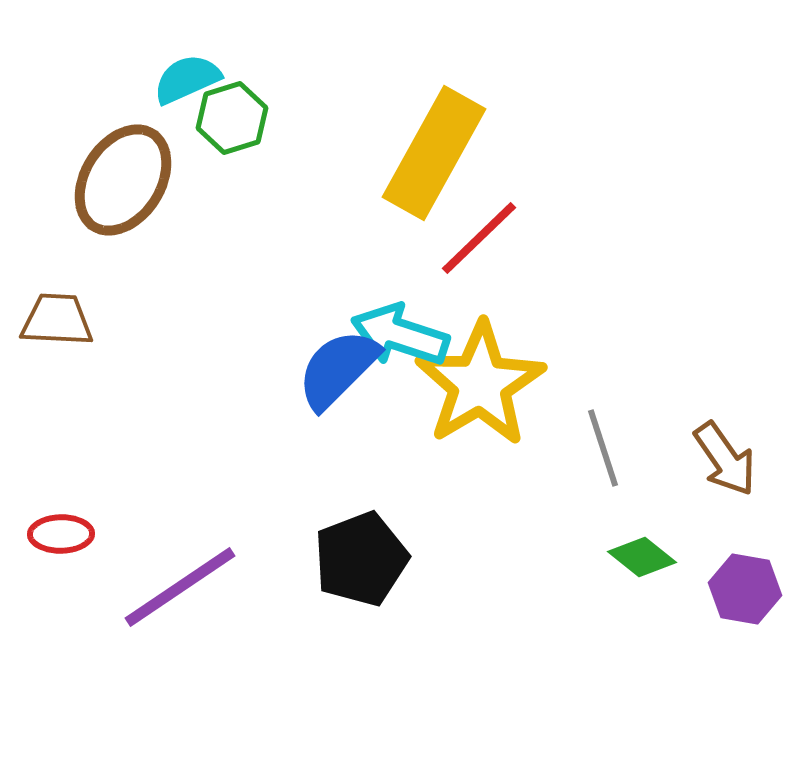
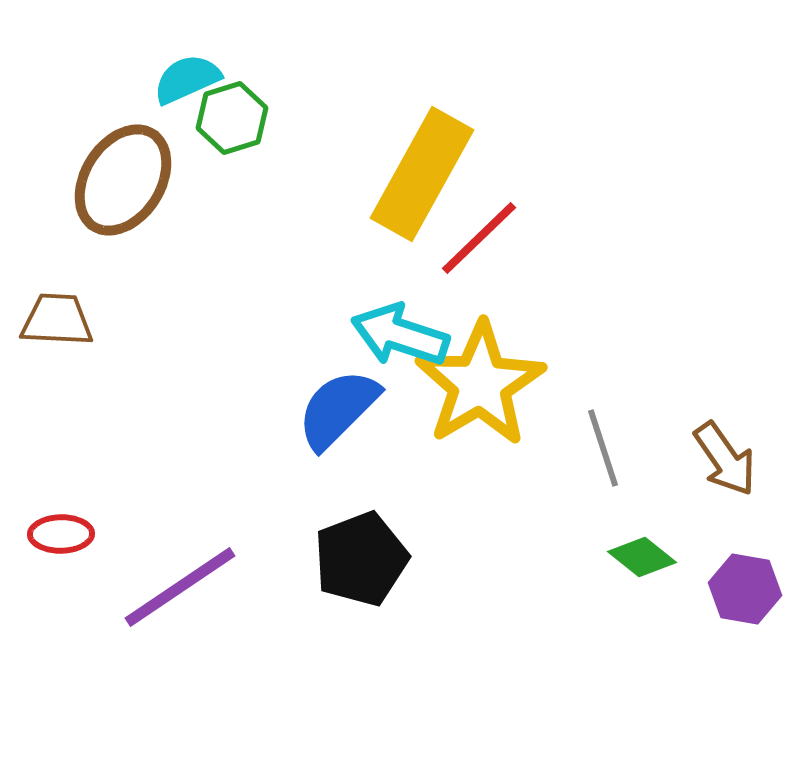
yellow rectangle: moved 12 px left, 21 px down
blue semicircle: moved 40 px down
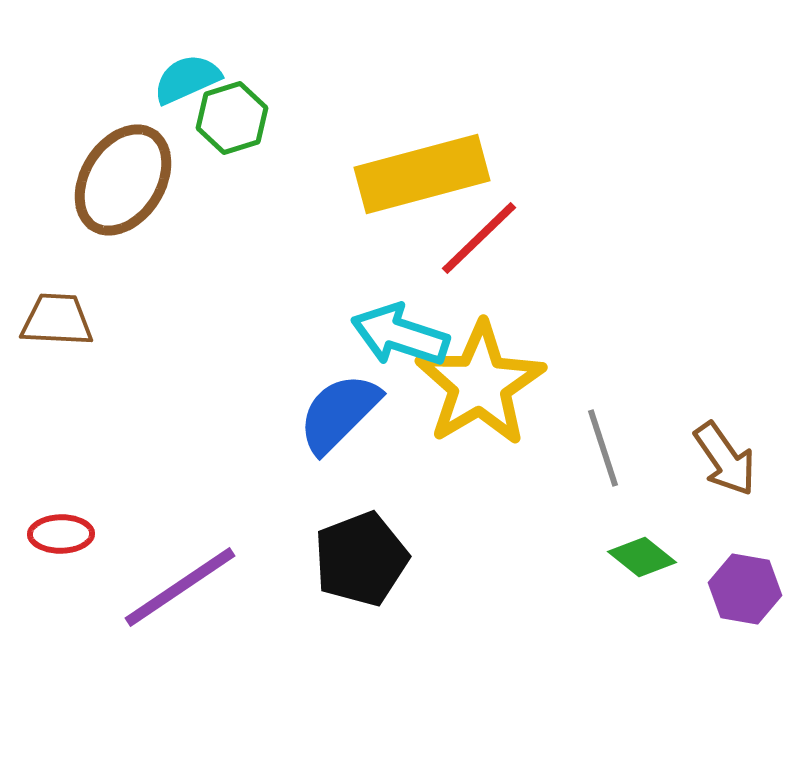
yellow rectangle: rotated 46 degrees clockwise
blue semicircle: moved 1 px right, 4 px down
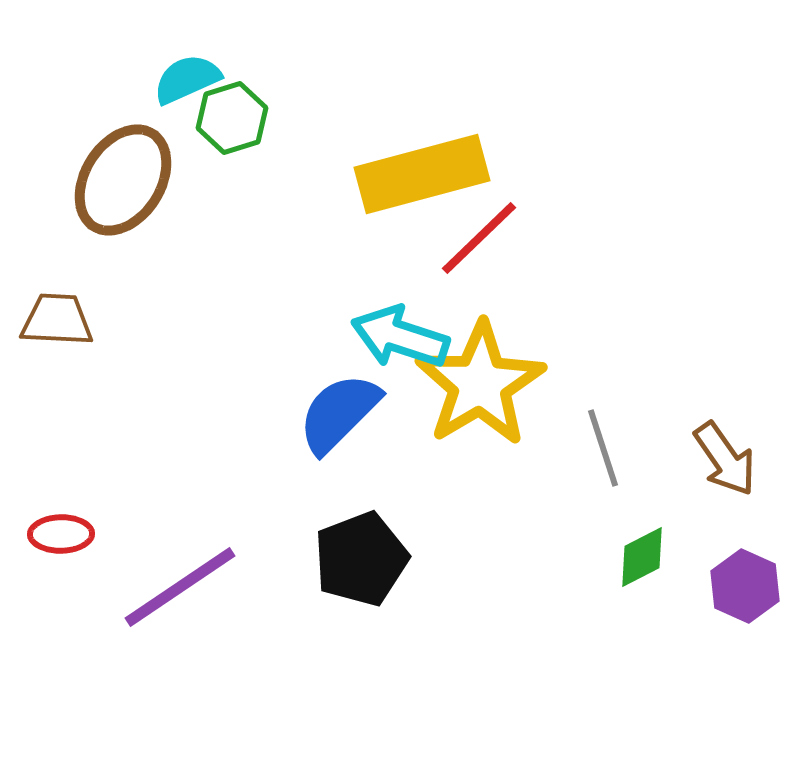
cyan arrow: moved 2 px down
green diamond: rotated 66 degrees counterclockwise
purple hexagon: moved 3 px up; rotated 14 degrees clockwise
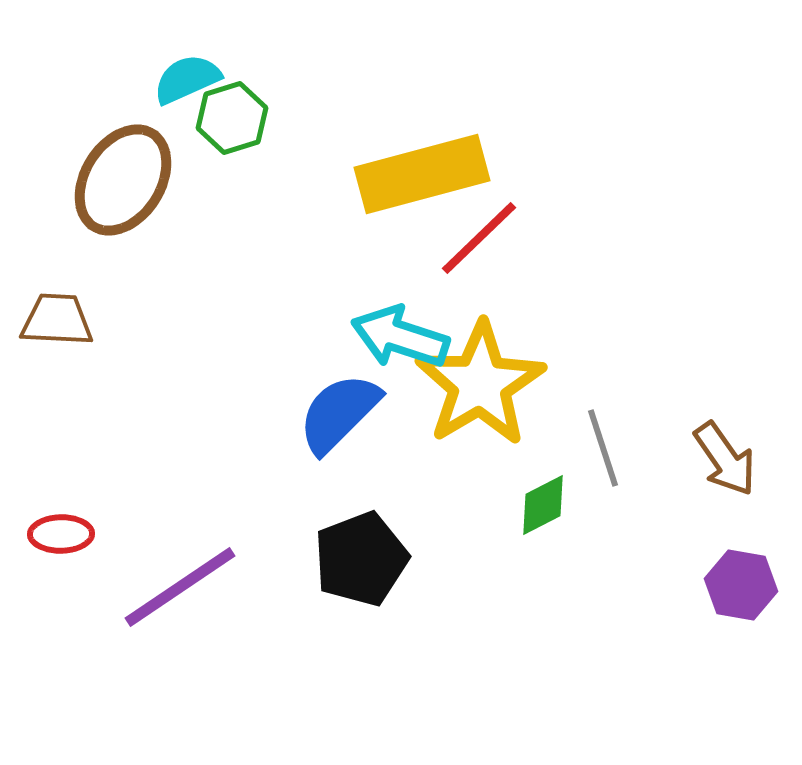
green diamond: moved 99 px left, 52 px up
purple hexagon: moved 4 px left, 1 px up; rotated 14 degrees counterclockwise
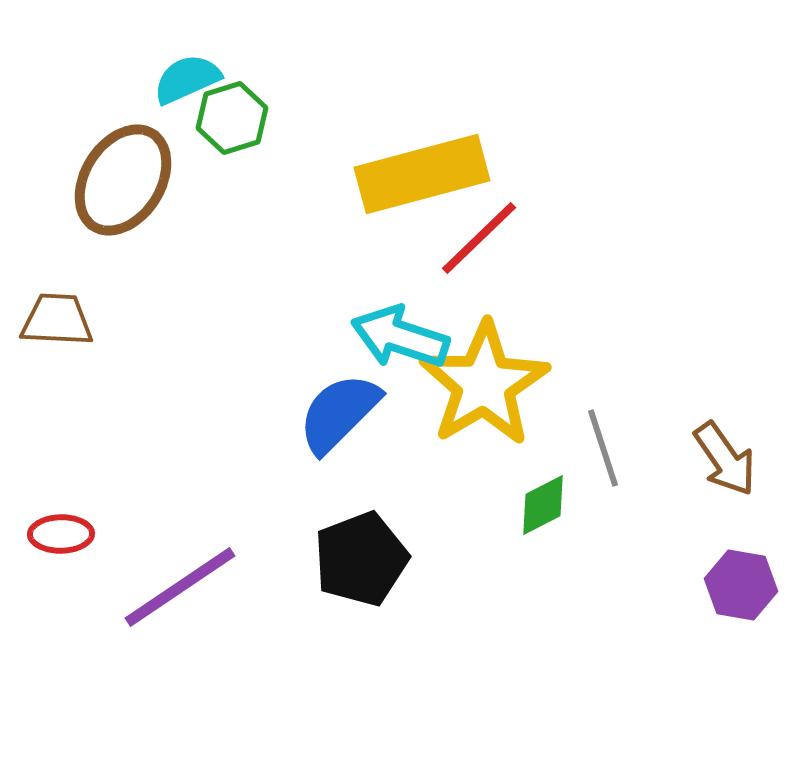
yellow star: moved 4 px right
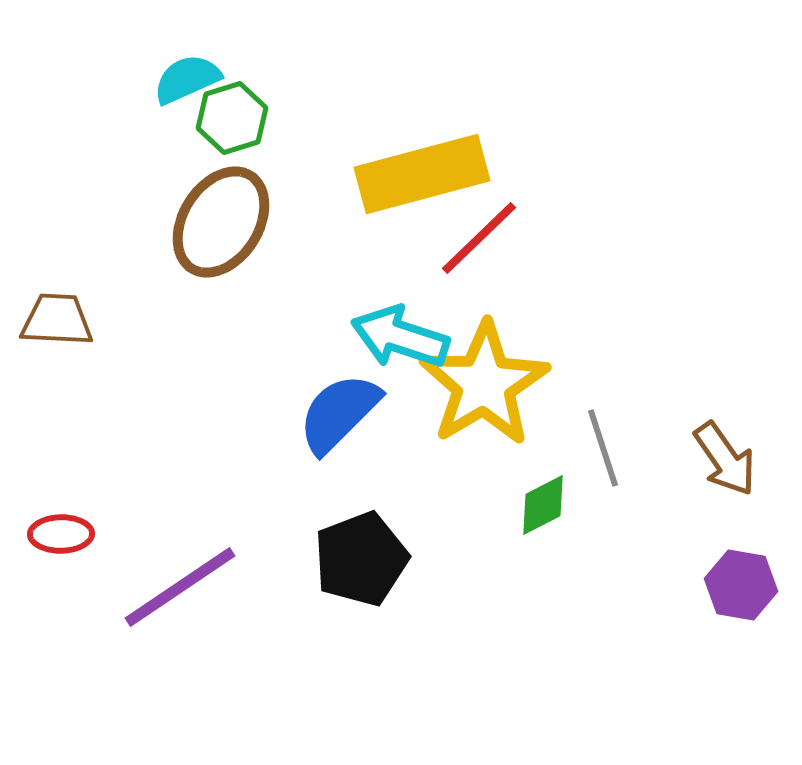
brown ellipse: moved 98 px right, 42 px down
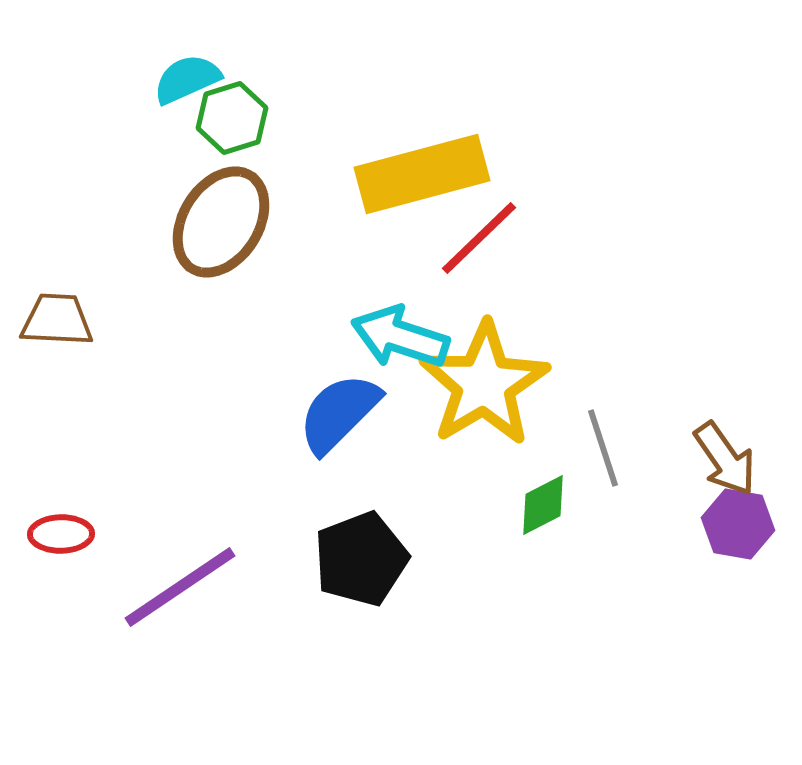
purple hexagon: moved 3 px left, 61 px up
